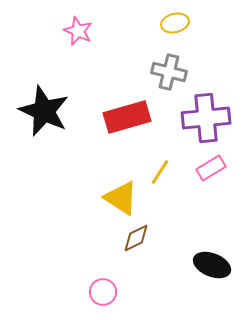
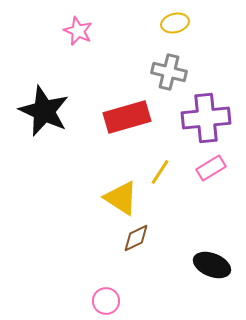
pink circle: moved 3 px right, 9 px down
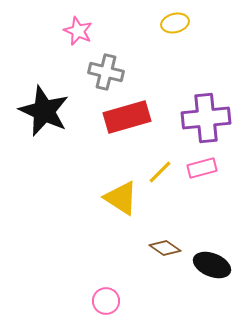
gray cross: moved 63 px left
pink rectangle: moved 9 px left; rotated 16 degrees clockwise
yellow line: rotated 12 degrees clockwise
brown diamond: moved 29 px right, 10 px down; rotated 60 degrees clockwise
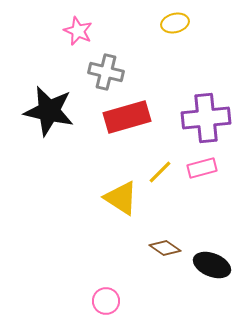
black star: moved 5 px right; rotated 12 degrees counterclockwise
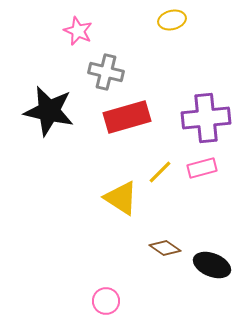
yellow ellipse: moved 3 px left, 3 px up
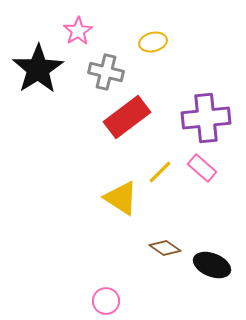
yellow ellipse: moved 19 px left, 22 px down
pink star: rotated 16 degrees clockwise
black star: moved 11 px left, 42 px up; rotated 27 degrees clockwise
red rectangle: rotated 21 degrees counterclockwise
pink rectangle: rotated 56 degrees clockwise
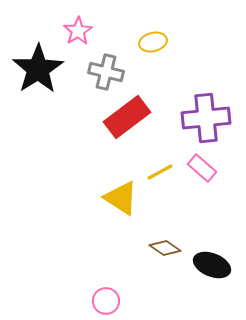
yellow line: rotated 16 degrees clockwise
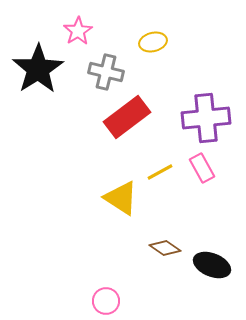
pink rectangle: rotated 20 degrees clockwise
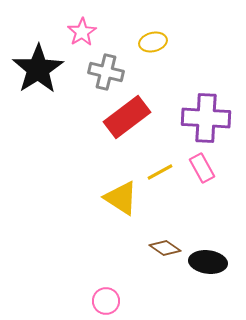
pink star: moved 4 px right, 1 px down
purple cross: rotated 9 degrees clockwise
black ellipse: moved 4 px left, 3 px up; rotated 15 degrees counterclockwise
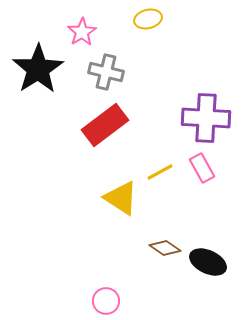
yellow ellipse: moved 5 px left, 23 px up
red rectangle: moved 22 px left, 8 px down
black ellipse: rotated 18 degrees clockwise
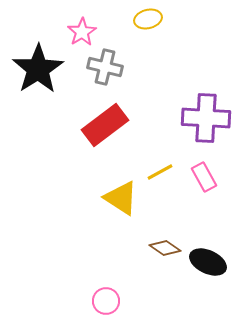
gray cross: moved 1 px left, 5 px up
pink rectangle: moved 2 px right, 9 px down
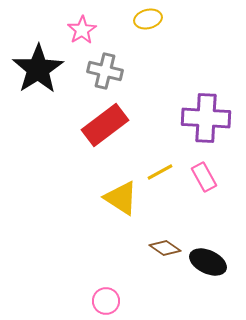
pink star: moved 2 px up
gray cross: moved 4 px down
